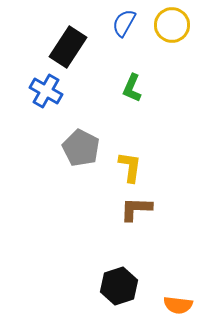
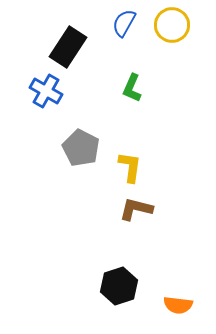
brown L-shape: rotated 12 degrees clockwise
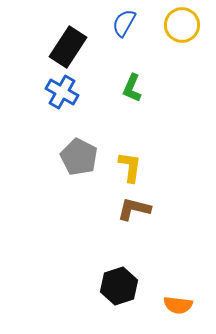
yellow circle: moved 10 px right
blue cross: moved 16 px right, 1 px down
gray pentagon: moved 2 px left, 9 px down
brown L-shape: moved 2 px left
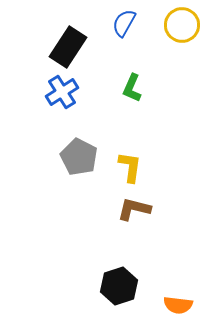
blue cross: rotated 28 degrees clockwise
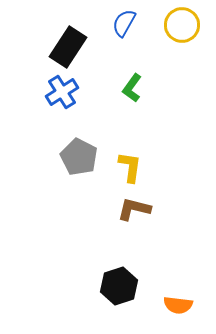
green L-shape: rotated 12 degrees clockwise
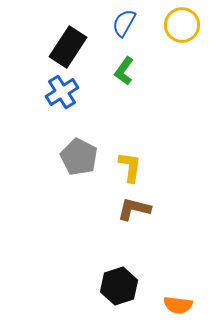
green L-shape: moved 8 px left, 17 px up
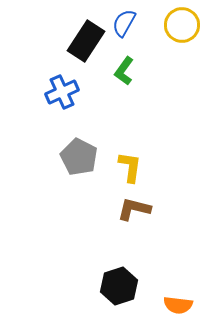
black rectangle: moved 18 px right, 6 px up
blue cross: rotated 8 degrees clockwise
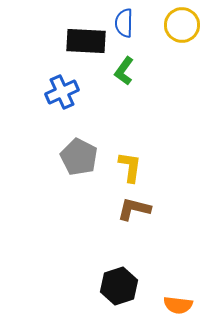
blue semicircle: rotated 28 degrees counterclockwise
black rectangle: rotated 60 degrees clockwise
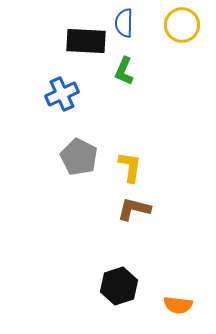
green L-shape: rotated 12 degrees counterclockwise
blue cross: moved 2 px down
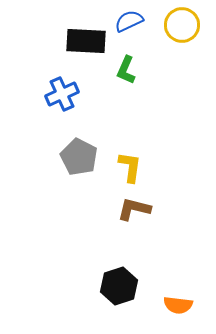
blue semicircle: moved 5 px right, 2 px up; rotated 64 degrees clockwise
green L-shape: moved 2 px right, 1 px up
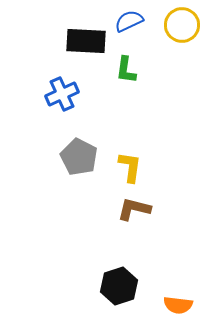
green L-shape: rotated 16 degrees counterclockwise
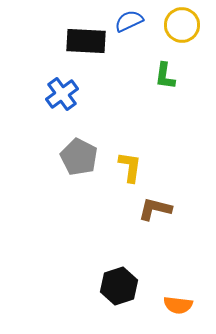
green L-shape: moved 39 px right, 6 px down
blue cross: rotated 12 degrees counterclockwise
brown L-shape: moved 21 px right
